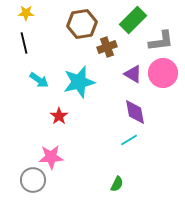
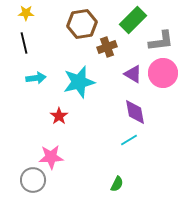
cyan arrow: moved 3 px left, 2 px up; rotated 42 degrees counterclockwise
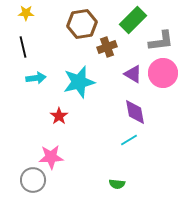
black line: moved 1 px left, 4 px down
green semicircle: rotated 70 degrees clockwise
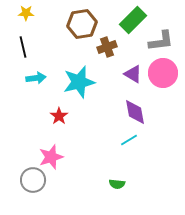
pink star: rotated 15 degrees counterclockwise
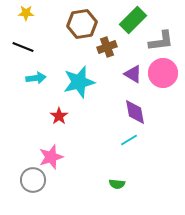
black line: rotated 55 degrees counterclockwise
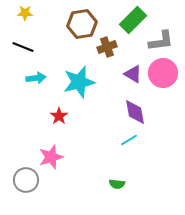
yellow star: moved 1 px left
gray circle: moved 7 px left
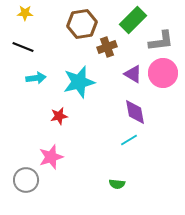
red star: rotated 24 degrees clockwise
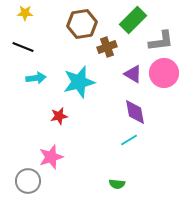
pink circle: moved 1 px right
gray circle: moved 2 px right, 1 px down
